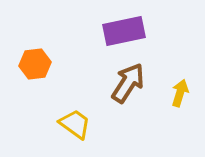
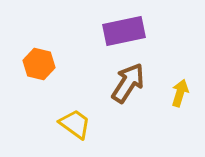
orange hexagon: moved 4 px right; rotated 20 degrees clockwise
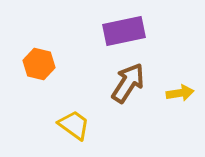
yellow arrow: rotated 64 degrees clockwise
yellow trapezoid: moved 1 px left, 1 px down
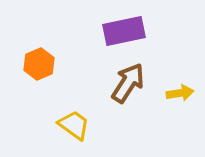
orange hexagon: rotated 24 degrees clockwise
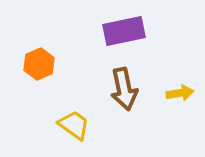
brown arrow: moved 4 px left, 6 px down; rotated 135 degrees clockwise
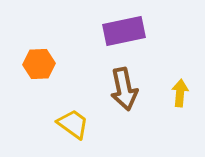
orange hexagon: rotated 20 degrees clockwise
yellow arrow: rotated 76 degrees counterclockwise
yellow trapezoid: moved 1 px left, 1 px up
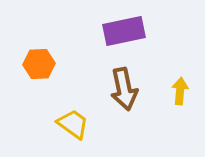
yellow arrow: moved 2 px up
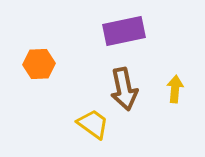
yellow arrow: moved 5 px left, 2 px up
yellow trapezoid: moved 20 px right
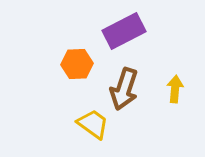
purple rectangle: rotated 15 degrees counterclockwise
orange hexagon: moved 38 px right
brown arrow: rotated 30 degrees clockwise
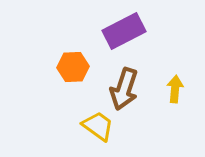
orange hexagon: moved 4 px left, 3 px down
yellow trapezoid: moved 5 px right, 2 px down
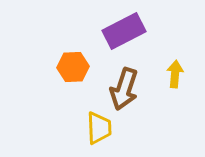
yellow arrow: moved 15 px up
yellow trapezoid: moved 1 px right, 2 px down; rotated 52 degrees clockwise
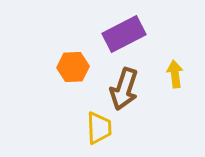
purple rectangle: moved 3 px down
yellow arrow: rotated 12 degrees counterclockwise
